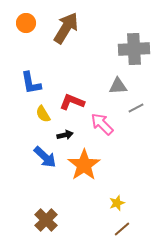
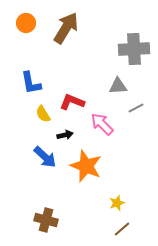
orange star: moved 2 px right, 1 px down; rotated 16 degrees counterclockwise
brown cross: rotated 30 degrees counterclockwise
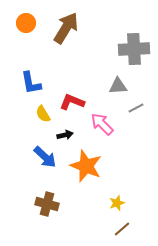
brown cross: moved 1 px right, 16 px up
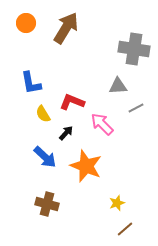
gray cross: rotated 12 degrees clockwise
black arrow: moved 1 px right, 2 px up; rotated 35 degrees counterclockwise
brown line: moved 3 px right
